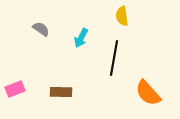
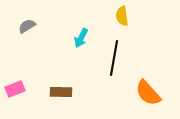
gray semicircle: moved 14 px left, 3 px up; rotated 66 degrees counterclockwise
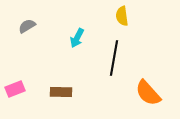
cyan arrow: moved 4 px left
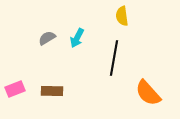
gray semicircle: moved 20 px right, 12 px down
brown rectangle: moved 9 px left, 1 px up
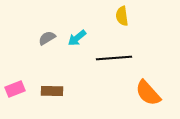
cyan arrow: rotated 24 degrees clockwise
black line: rotated 76 degrees clockwise
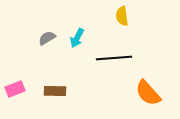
cyan arrow: rotated 24 degrees counterclockwise
brown rectangle: moved 3 px right
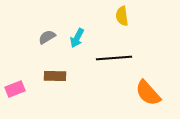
gray semicircle: moved 1 px up
brown rectangle: moved 15 px up
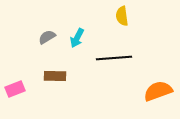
orange semicircle: moved 10 px right, 2 px up; rotated 112 degrees clockwise
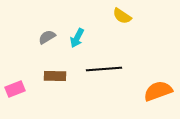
yellow semicircle: rotated 48 degrees counterclockwise
black line: moved 10 px left, 11 px down
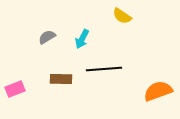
cyan arrow: moved 5 px right, 1 px down
brown rectangle: moved 6 px right, 3 px down
